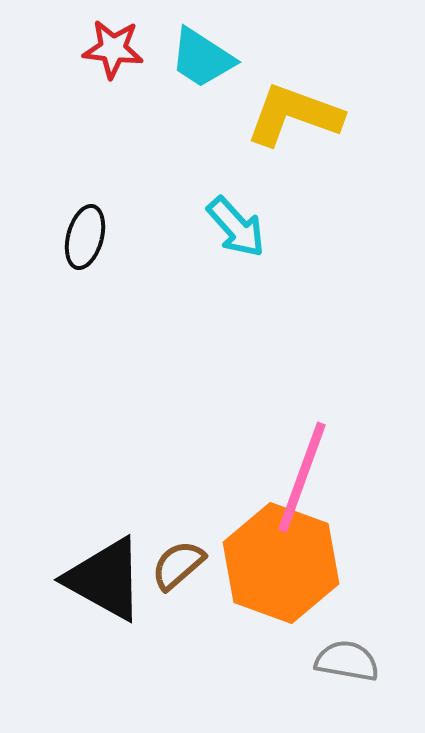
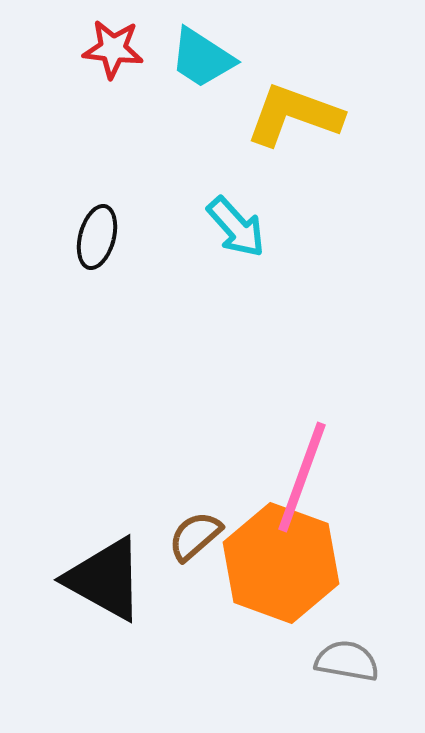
black ellipse: moved 12 px right
brown semicircle: moved 17 px right, 29 px up
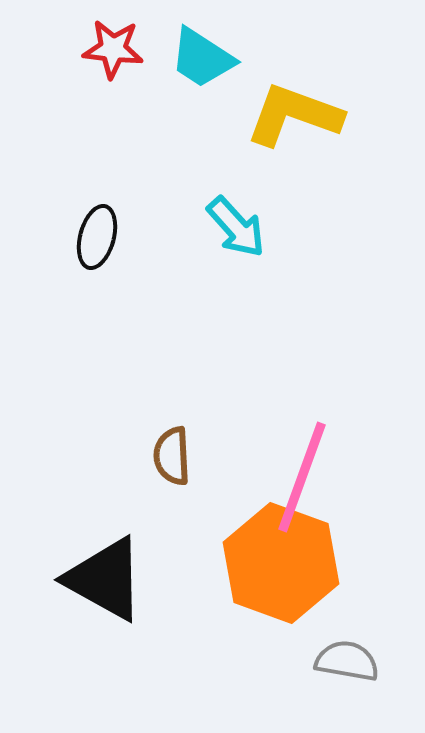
brown semicircle: moved 23 px left, 80 px up; rotated 52 degrees counterclockwise
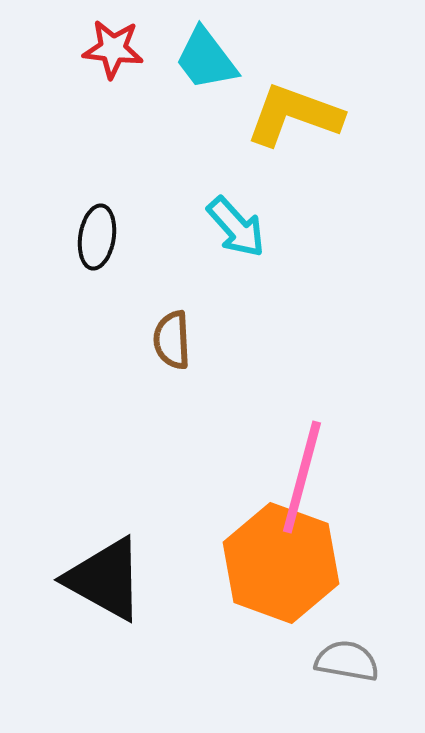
cyan trapezoid: moved 4 px right, 1 px down; rotated 20 degrees clockwise
black ellipse: rotated 6 degrees counterclockwise
brown semicircle: moved 116 px up
pink line: rotated 5 degrees counterclockwise
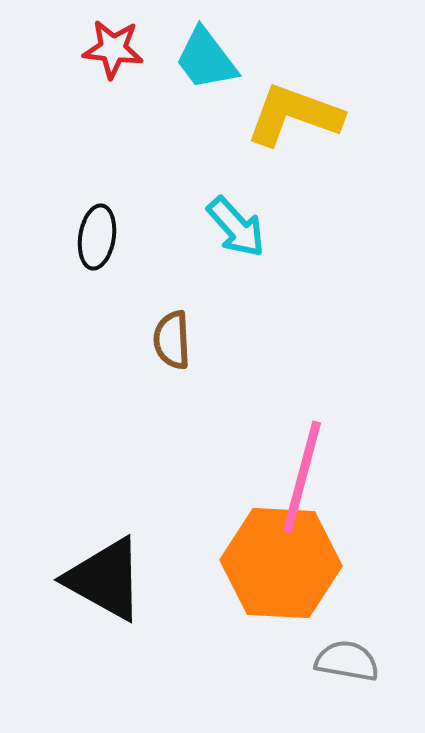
orange hexagon: rotated 17 degrees counterclockwise
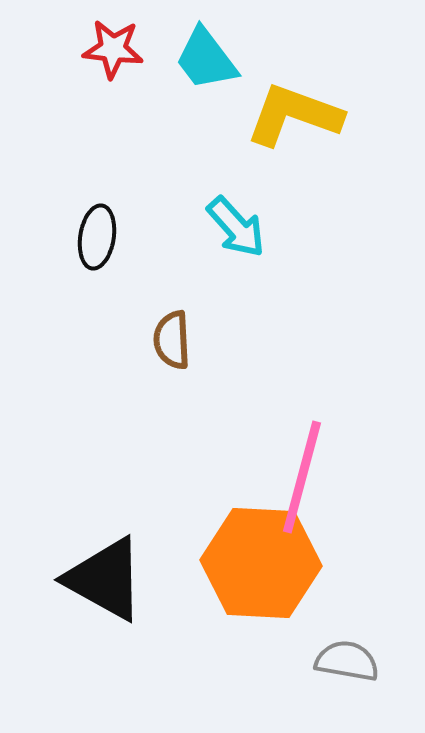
orange hexagon: moved 20 px left
